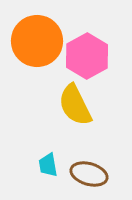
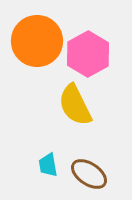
pink hexagon: moved 1 px right, 2 px up
brown ellipse: rotated 18 degrees clockwise
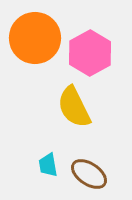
orange circle: moved 2 px left, 3 px up
pink hexagon: moved 2 px right, 1 px up
yellow semicircle: moved 1 px left, 2 px down
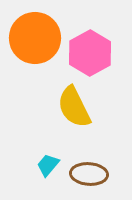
cyan trapezoid: rotated 50 degrees clockwise
brown ellipse: rotated 30 degrees counterclockwise
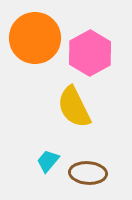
cyan trapezoid: moved 4 px up
brown ellipse: moved 1 px left, 1 px up
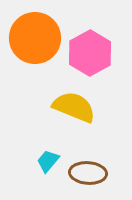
yellow semicircle: rotated 138 degrees clockwise
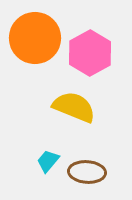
brown ellipse: moved 1 px left, 1 px up
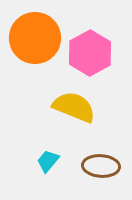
brown ellipse: moved 14 px right, 6 px up
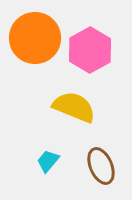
pink hexagon: moved 3 px up
brown ellipse: rotated 63 degrees clockwise
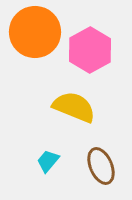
orange circle: moved 6 px up
